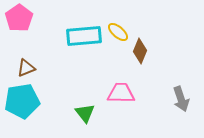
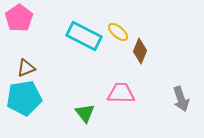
cyan rectangle: rotated 32 degrees clockwise
cyan pentagon: moved 2 px right, 3 px up
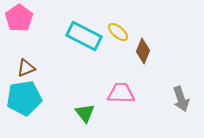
brown diamond: moved 3 px right
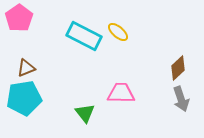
brown diamond: moved 35 px right, 17 px down; rotated 25 degrees clockwise
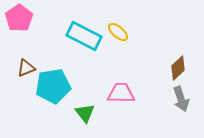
cyan pentagon: moved 29 px right, 12 px up
